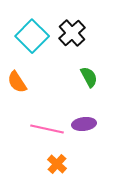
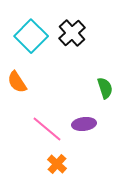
cyan square: moved 1 px left
green semicircle: moved 16 px right, 11 px down; rotated 10 degrees clockwise
pink line: rotated 28 degrees clockwise
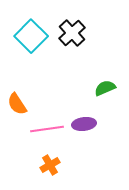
orange semicircle: moved 22 px down
green semicircle: rotated 95 degrees counterclockwise
pink line: rotated 48 degrees counterclockwise
orange cross: moved 7 px left, 1 px down; rotated 18 degrees clockwise
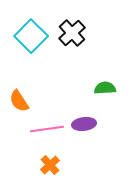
green semicircle: rotated 20 degrees clockwise
orange semicircle: moved 2 px right, 3 px up
orange cross: rotated 12 degrees counterclockwise
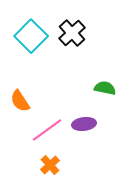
green semicircle: rotated 15 degrees clockwise
orange semicircle: moved 1 px right
pink line: moved 1 px down; rotated 28 degrees counterclockwise
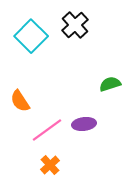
black cross: moved 3 px right, 8 px up
green semicircle: moved 5 px right, 4 px up; rotated 30 degrees counterclockwise
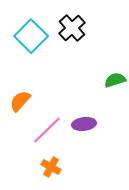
black cross: moved 3 px left, 3 px down
green semicircle: moved 5 px right, 4 px up
orange semicircle: rotated 75 degrees clockwise
pink line: rotated 8 degrees counterclockwise
orange cross: moved 1 px right, 2 px down; rotated 18 degrees counterclockwise
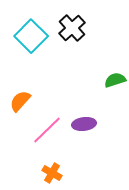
orange cross: moved 1 px right, 6 px down
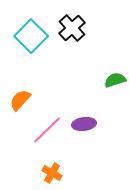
orange semicircle: moved 1 px up
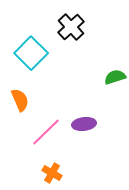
black cross: moved 1 px left, 1 px up
cyan square: moved 17 px down
green semicircle: moved 3 px up
orange semicircle: rotated 115 degrees clockwise
pink line: moved 1 px left, 2 px down
